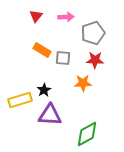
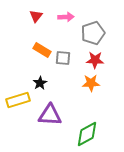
orange star: moved 8 px right
black star: moved 4 px left, 7 px up
yellow rectangle: moved 2 px left
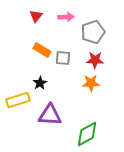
gray pentagon: moved 1 px up
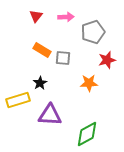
red star: moved 12 px right; rotated 18 degrees counterclockwise
orange star: moved 2 px left
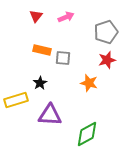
pink arrow: rotated 21 degrees counterclockwise
gray pentagon: moved 13 px right
orange rectangle: rotated 18 degrees counterclockwise
orange star: rotated 18 degrees clockwise
yellow rectangle: moved 2 px left
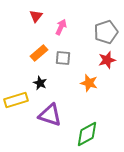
pink arrow: moved 5 px left, 10 px down; rotated 42 degrees counterclockwise
orange rectangle: moved 3 px left, 3 px down; rotated 54 degrees counterclockwise
black star: rotated 16 degrees counterclockwise
purple triangle: rotated 15 degrees clockwise
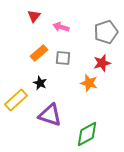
red triangle: moved 2 px left
pink arrow: rotated 98 degrees counterclockwise
red star: moved 5 px left, 3 px down
yellow rectangle: rotated 25 degrees counterclockwise
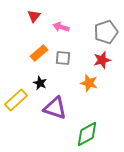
red star: moved 3 px up
purple triangle: moved 5 px right, 7 px up
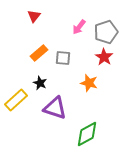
pink arrow: moved 18 px right; rotated 70 degrees counterclockwise
red star: moved 2 px right, 3 px up; rotated 24 degrees counterclockwise
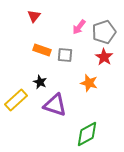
gray pentagon: moved 2 px left
orange rectangle: moved 3 px right, 3 px up; rotated 60 degrees clockwise
gray square: moved 2 px right, 3 px up
black star: moved 1 px up
purple triangle: moved 3 px up
